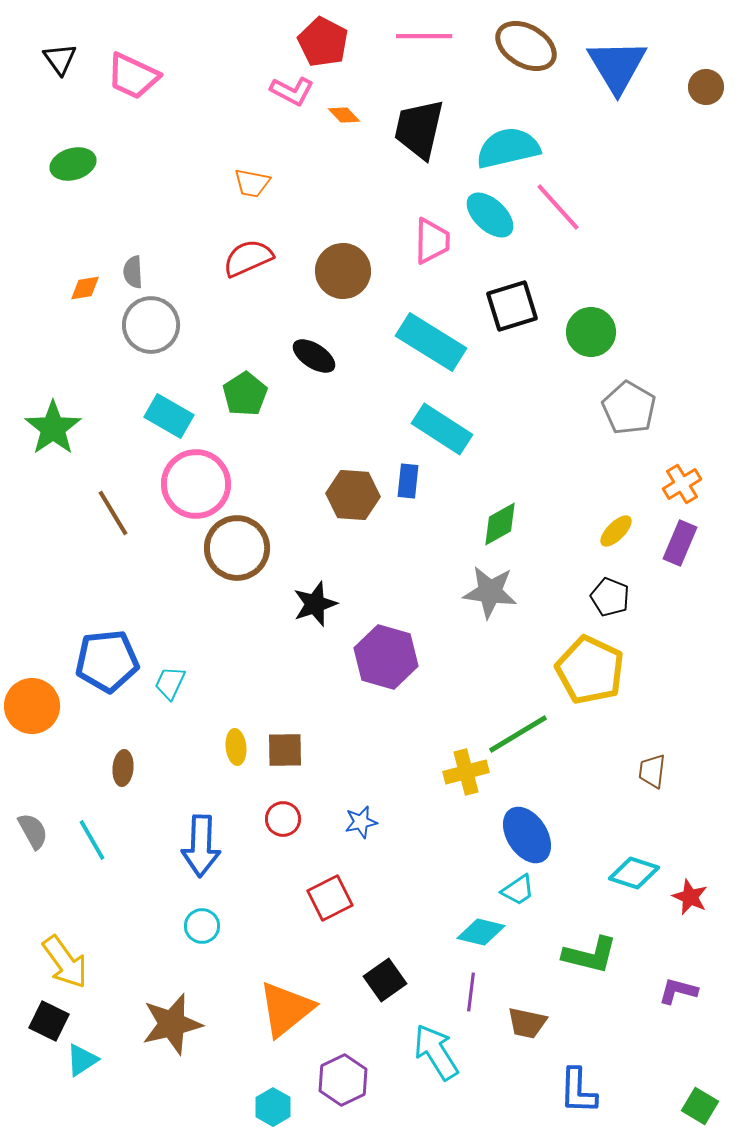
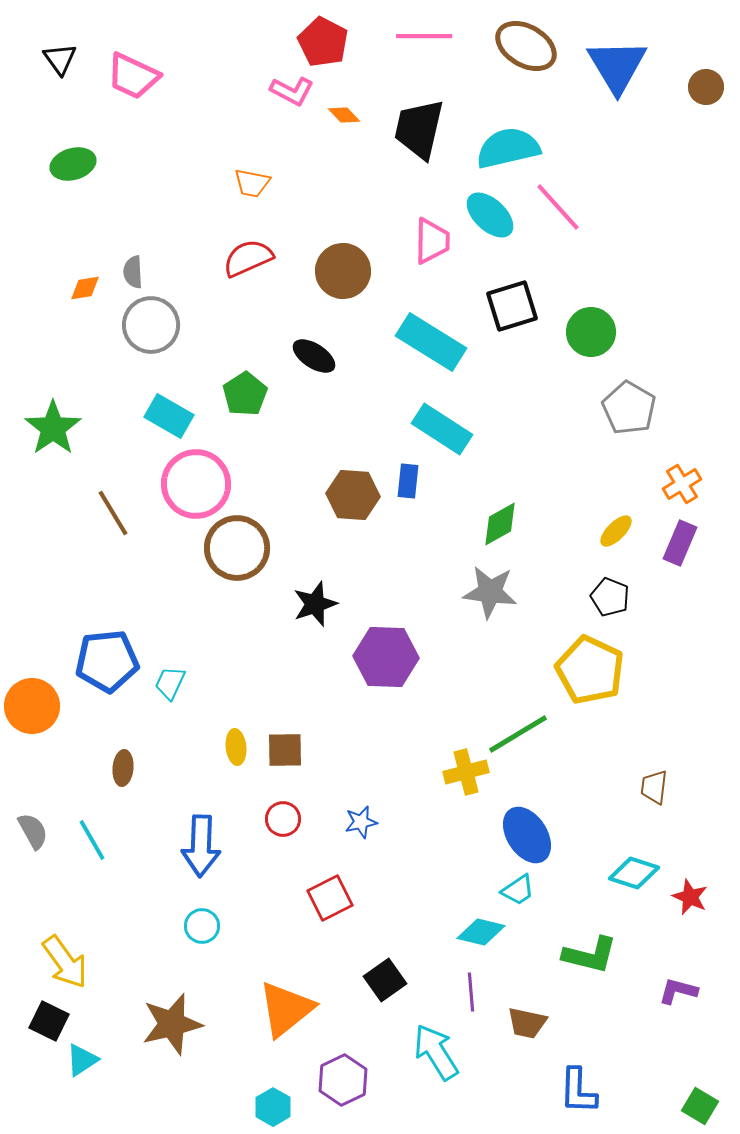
purple hexagon at (386, 657): rotated 14 degrees counterclockwise
brown trapezoid at (652, 771): moved 2 px right, 16 px down
purple line at (471, 992): rotated 12 degrees counterclockwise
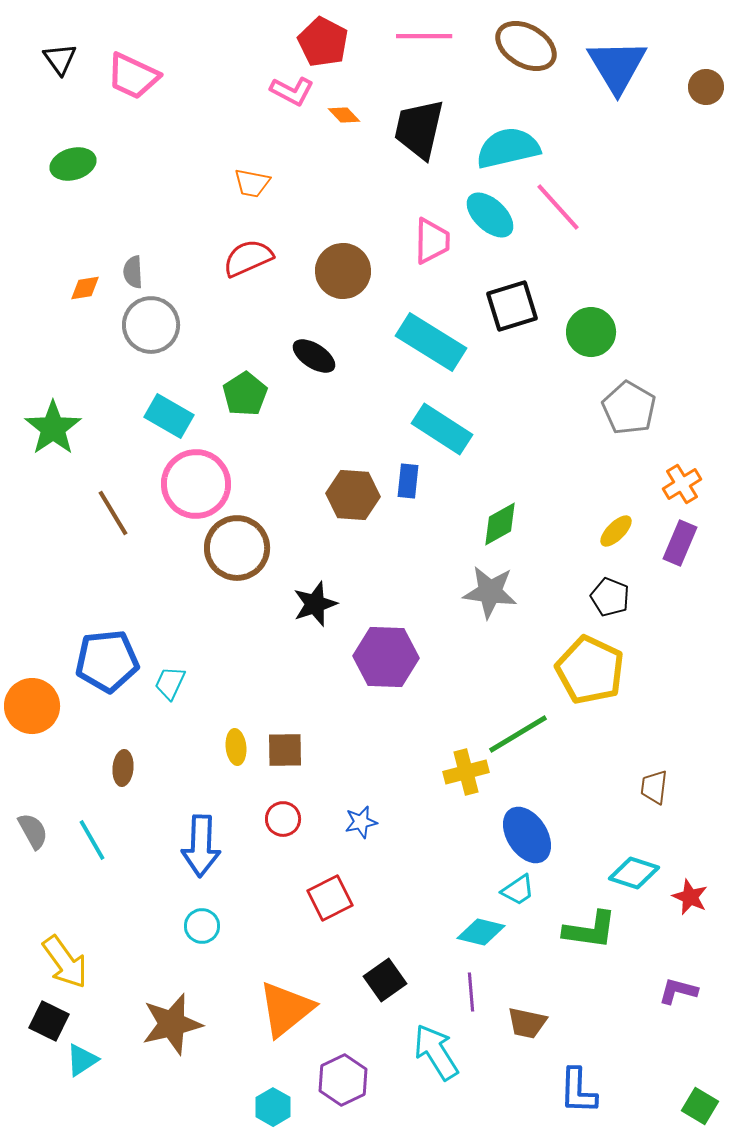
green L-shape at (590, 955): moved 25 px up; rotated 6 degrees counterclockwise
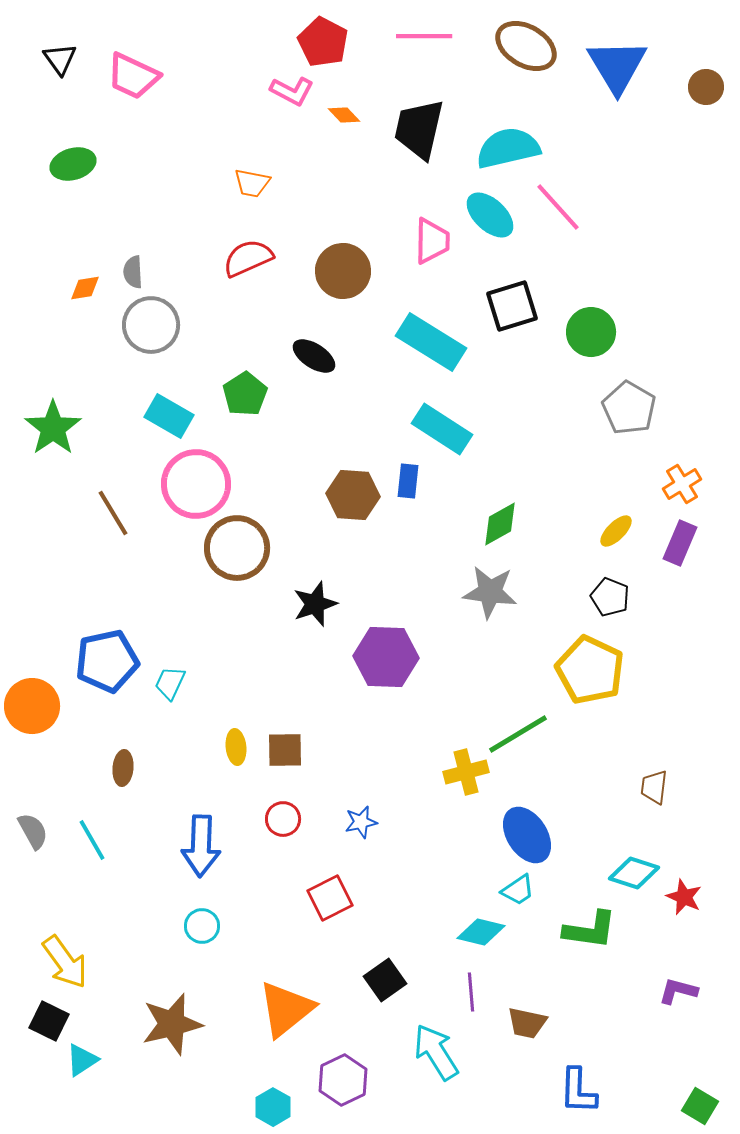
blue pentagon at (107, 661): rotated 6 degrees counterclockwise
red star at (690, 897): moved 6 px left
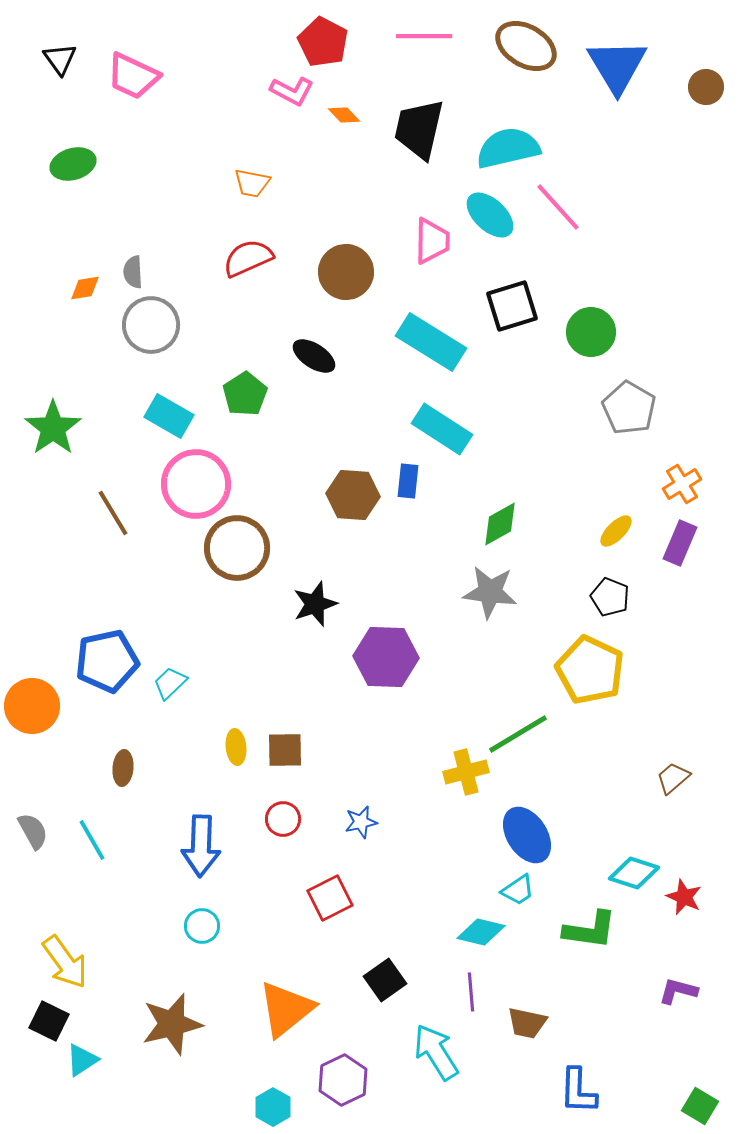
brown circle at (343, 271): moved 3 px right, 1 px down
cyan trapezoid at (170, 683): rotated 21 degrees clockwise
brown trapezoid at (654, 787): moved 19 px right, 9 px up; rotated 42 degrees clockwise
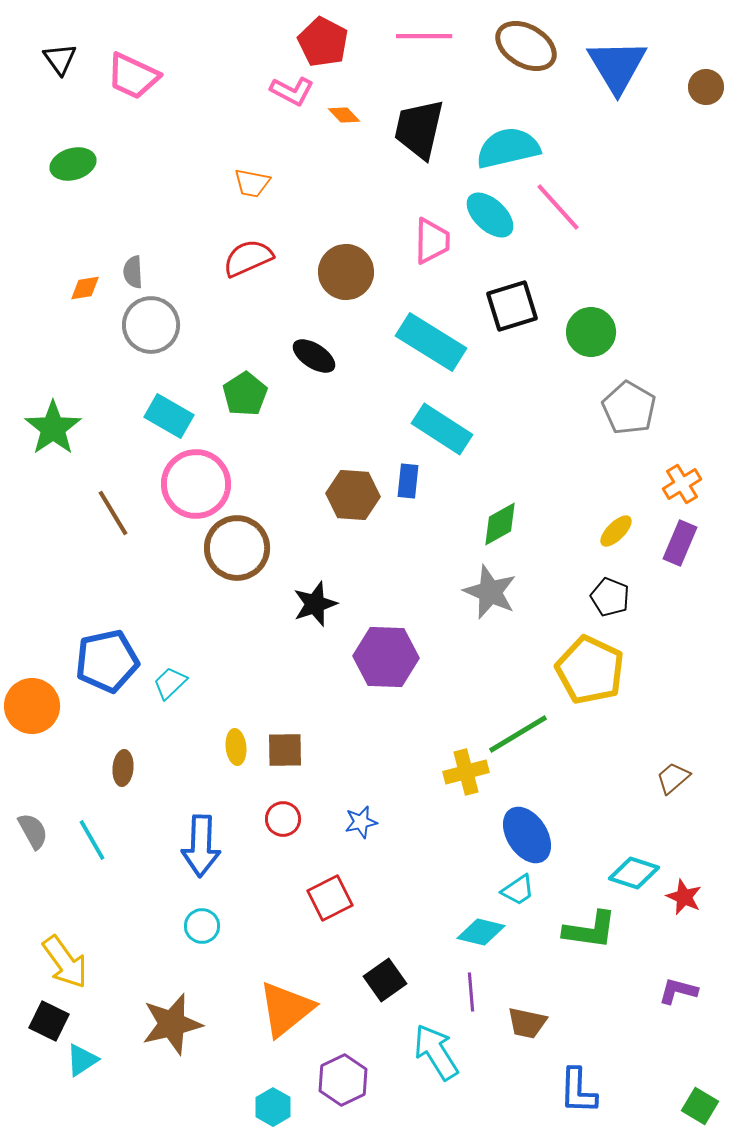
gray star at (490, 592): rotated 16 degrees clockwise
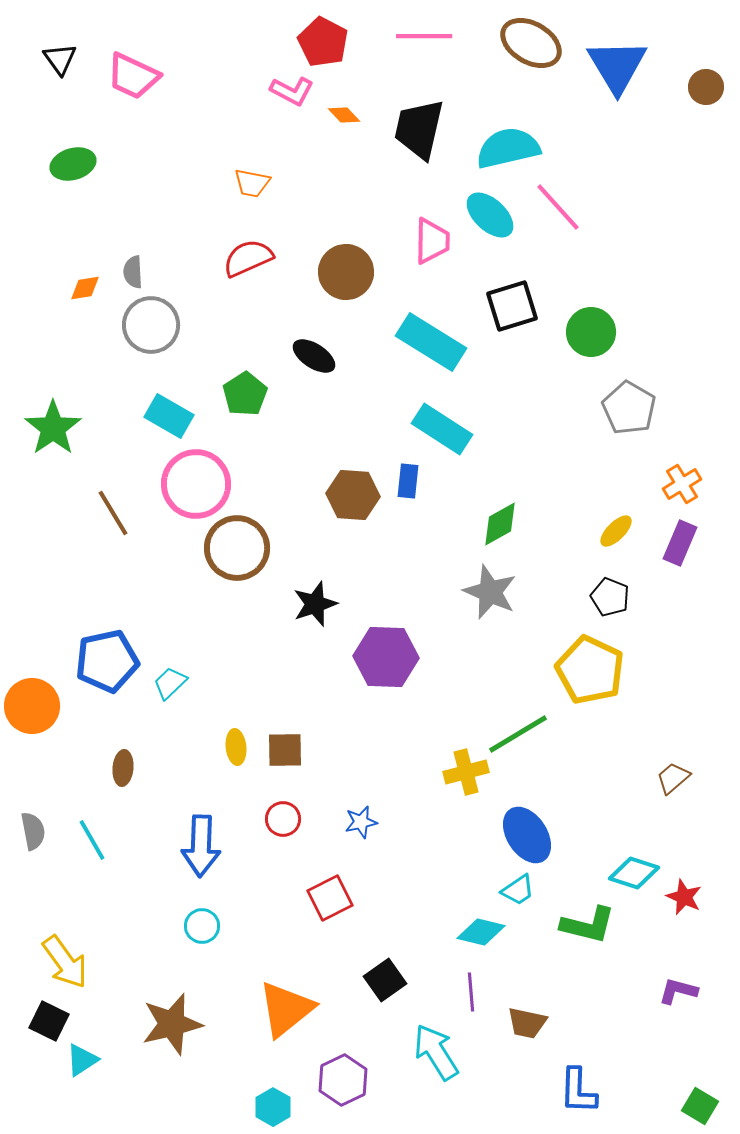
brown ellipse at (526, 46): moved 5 px right, 3 px up
gray semicircle at (33, 831): rotated 18 degrees clockwise
green L-shape at (590, 930): moved 2 px left, 5 px up; rotated 6 degrees clockwise
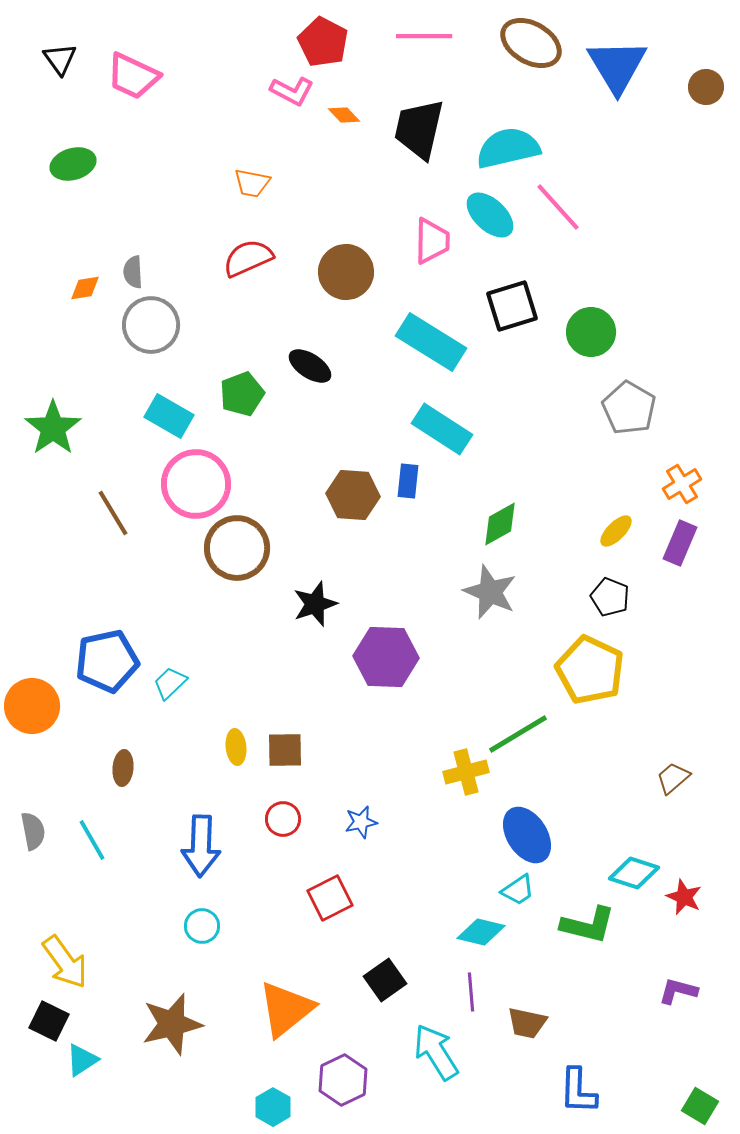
black ellipse at (314, 356): moved 4 px left, 10 px down
green pentagon at (245, 394): moved 3 px left; rotated 12 degrees clockwise
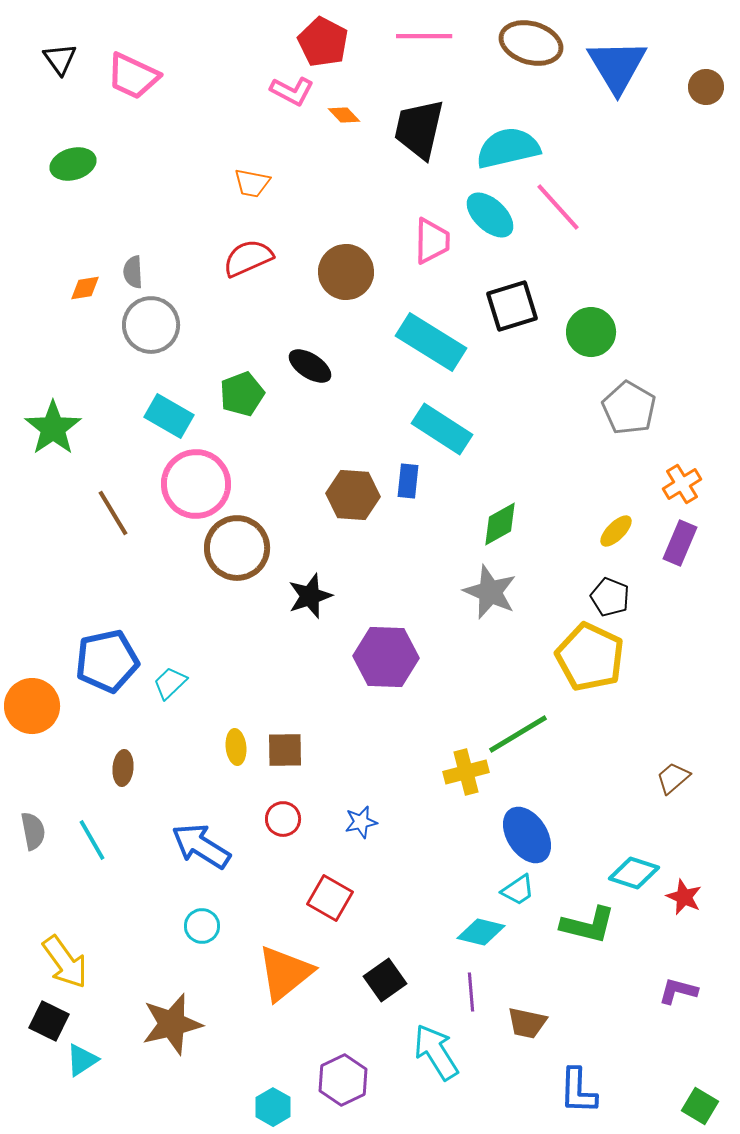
brown ellipse at (531, 43): rotated 14 degrees counterclockwise
black star at (315, 604): moved 5 px left, 8 px up
yellow pentagon at (590, 670): moved 13 px up
blue arrow at (201, 846): rotated 120 degrees clockwise
red square at (330, 898): rotated 33 degrees counterclockwise
orange triangle at (286, 1009): moved 1 px left, 36 px up
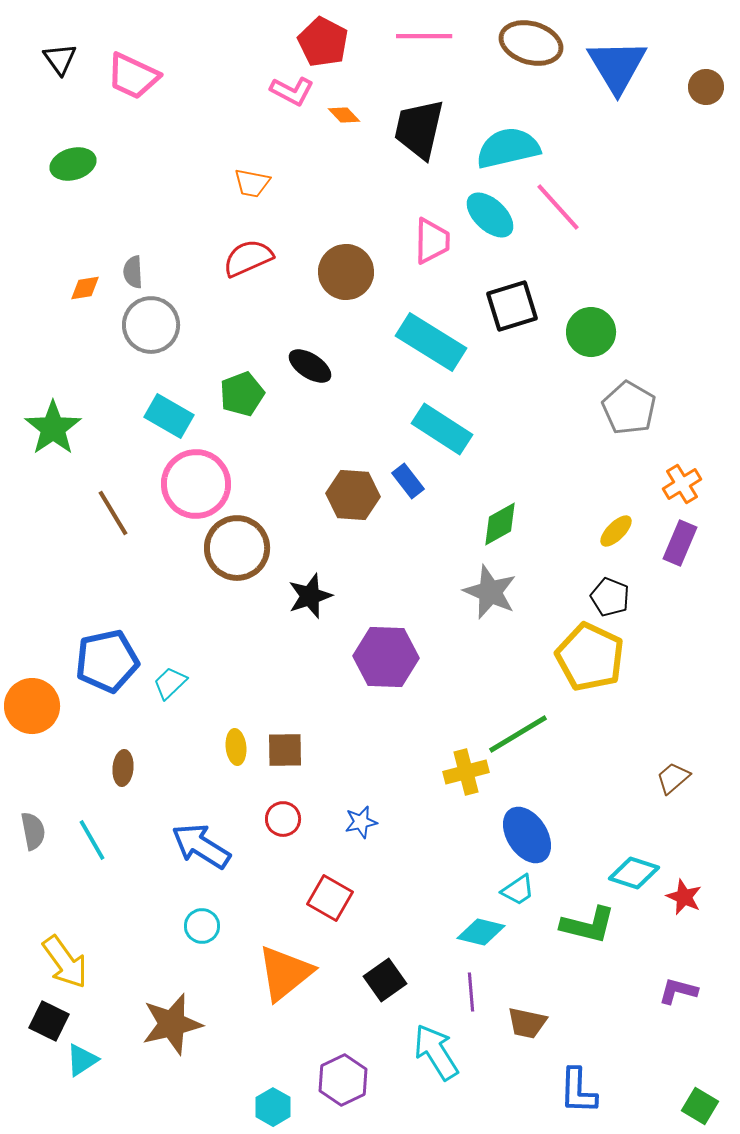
blue rectangle at (408, 481): rotated 44 degrees counterclockwise
